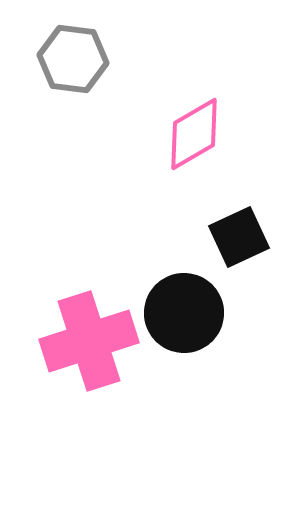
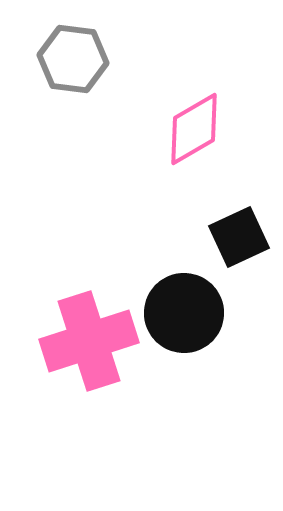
pink diamond: moved 5 px up
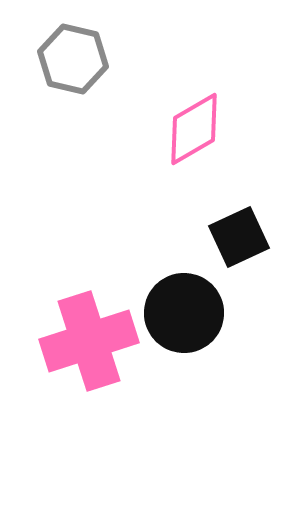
gray hexagon: rotated 6 degrees clockwise
